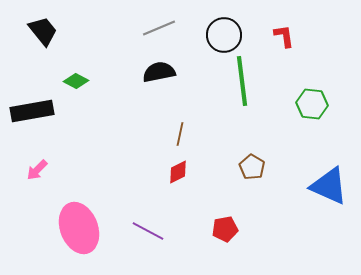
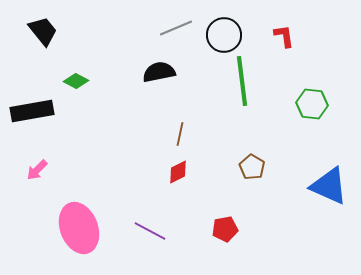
gray line: moved 17 px right
purple line: moved 2 px right
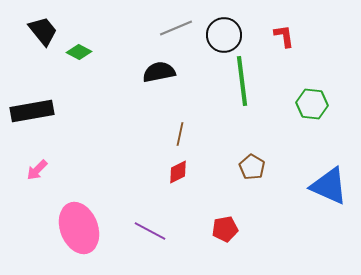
green diamond: moved 3 px right, 29 px up
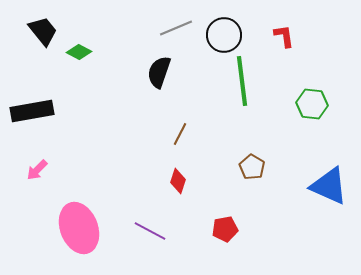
black semicircle: rotated 60 degrees counterclockwise
brown line: rotated 15 degrees clockwise
red diamond: moved 9 px down; rotated 45 degrees counterclockwise
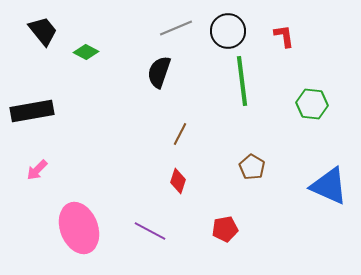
black circle: moved 4 px right, 4 px up
green diamond: moved 7 px right
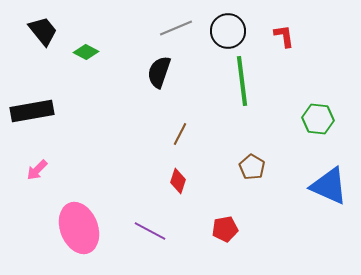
green hexagon: moved 6 px right, 15 px down
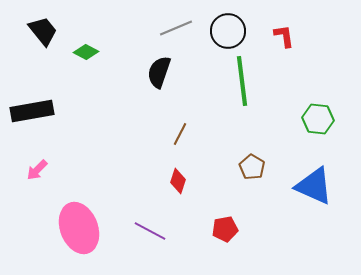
blue triangle: moved 15 px left
